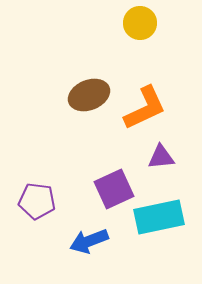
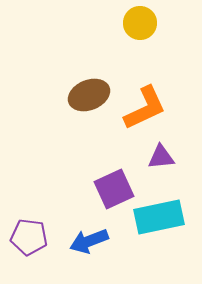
purple pentagon: moved 8 px left, 36 px down
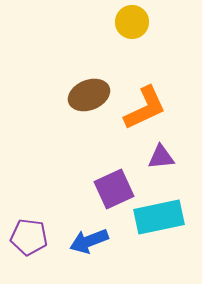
yellow circle: moved 8 px left, 1 px up
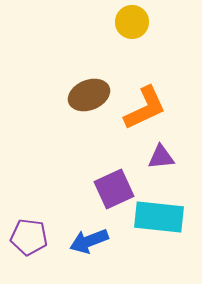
cyan rectangle: rotated 18 degrees clockwise
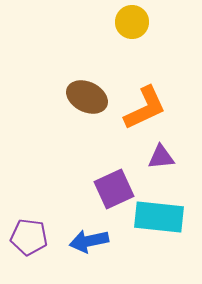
brown ellipse: moved 2 px left, 2 px down; rotated 48 degrees clockwise
blue arrow: rotated 9 degrees clockwise
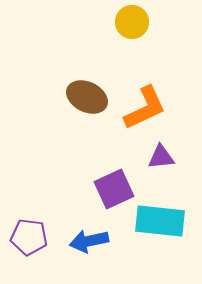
cyan rectangle: moved 1 px right, 4 px down
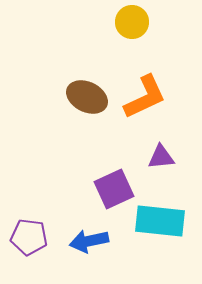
orange L-shape: moved 11 px up
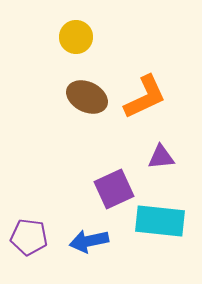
yellow circle: moved 56 px left, 15 px down
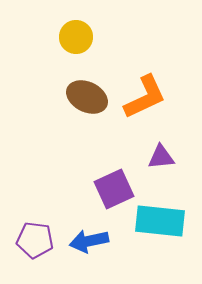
purple pentagon: moved 6 px right, 3 px down
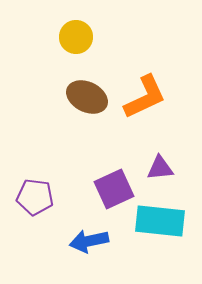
purple triangle: moved 1 px left, 11 px down
purple pentagon: moved 43 px up
